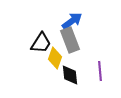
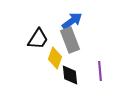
black trapezoid: moved 3 px left, 4 px up
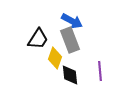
blue arrow: rotated 65 degrees clockwise
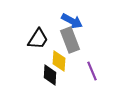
yellow diamond: moved 4 px right, 3 px down; rotated 15 degrees counterclockwise
purple line: moved 8 px left; rotated 18 degrees counterclockwise
black diamond: moved 20 px left; rotated 10 degrees clockwise
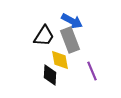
black trapezoid: moved 6 px right, 3 px up
yellow diamond: moved 1 px right, 1 px up; rotated 15 degrees counterclockwise
